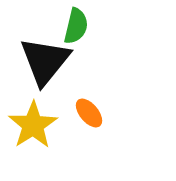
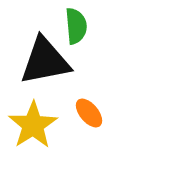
green semicircle: rotated 18 degrees counterclockwise
black triangle: rotated 40 degrees clockwise
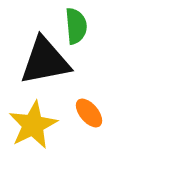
yellow star: rotated 6 degrees clockwise
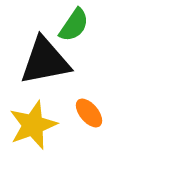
green semicircle: moved 2 px left, 1 px up; rotated 39 degrees clockwise
yellow star: rotated 6 degrees clockwise
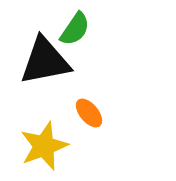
green semicircle: moved 1 px right, 4 px down
yellow star: moved 11 px right, 21 px down
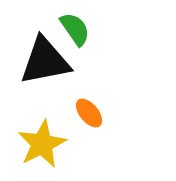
green semicircle: rotated 69 degrees counterclockwise
yellow star: moved 2 px left, 2 px up; rotated 6 degrees counterclockwise
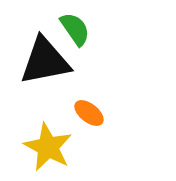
orange ellipse: rotated 12 degrees counterclockwise
yellow star: moved 6 px right, 3 px down; rotated 18 degrees counterclockwise
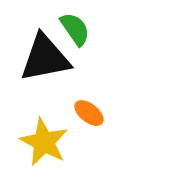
black triangle: moved 3 px up
yellow star: moved 4 px left, 5 px up
